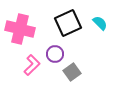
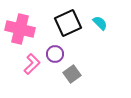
pink L-shape: moved 1 px up
gray square: moved 2 px down
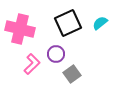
cyan semicircle: rotated 84 degrees counterclockwise
purple circle: moved 1 px right
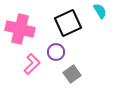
cyan semicircle: moved 12 px up; rotated 98 degrees clockwise
purple circle: moved 2 px up
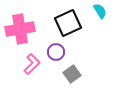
pink cross: rotated 24 degrees counterclockwise
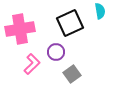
cyan semicircle: rotated 21 degrees clockwise
black square: moved 2 px right
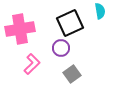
purple circle: moved 5 px right, 4 px up
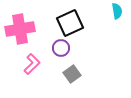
cyan semicircle: moved 17 px right
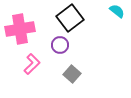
cyan semicircle: rotated 42 degrees counterclockwise
black square: moved 5 px up; rotated 12 degrees counterclockwise
purple circle: moved 1 px left, 3 px up
gray square: rotated 12 degrees counterclockwise
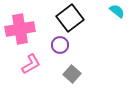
pink L-shape: moved 1 px left; rotated 15 degrees clockwise
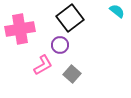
pink L-shape: moved 12 px right, 1 px down
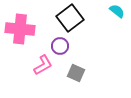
pink cross: rotated 16 degrees clockwise
purple circle: moved 1 px down
gray square: moved 4 px right, 1 px up; rotated 18 degrees counterclockwise
